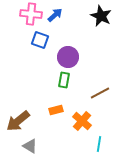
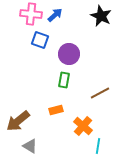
purple circle: moved 1 px right, 3 px up
orange cross: moved 1 px right, 5 px down
cyan line: moved 1 px left, 2 px down
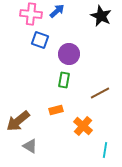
blue arrow: moved 2 px right, 4 px up
cyan line: moved 7 px right, 4 px down
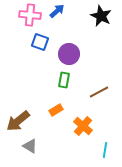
pink cross: moved 1 px left, 1 px down
blue square: moved 2 px down
brown line: moved 1 px left, 1 px up
orange rectangle: rotated 16 degrees counterclockwise
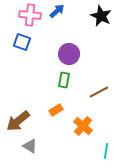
blue square: moved 18 px left
cyan line: moved 1 px right, 1 px down
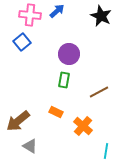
blue square: rotated 30 degrees clockwise
orange rectangle: moved 2 px down; rotated 56 degrees clockwise
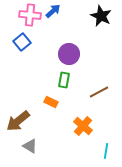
blue arrow: moved 4 px left
orange rectangle: moved 5 px left, 10 px up
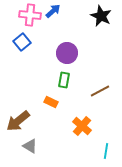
purple circle: moved 2 px left, 1 px up
brown line: moved 1 px right, 1 px up
orange cross: moved 1 px left
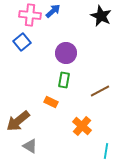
purple circle: moved 1 px left
